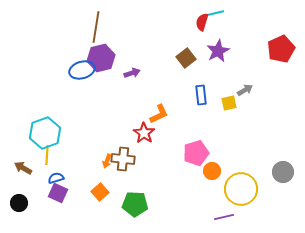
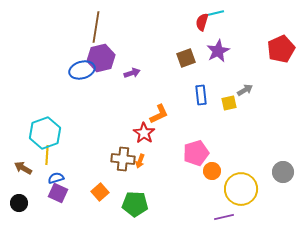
brown square: rotated 18 degrees clockwise
orange arrow: moved 33 px right
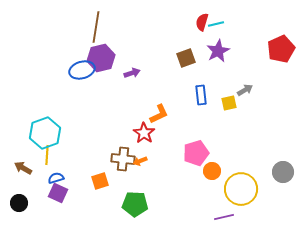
cyan line: moved 11 px down
orange arrow: rotated 48 degrees clockwise
orange square: moved 11 px up; rotated 24 degrees clockwise
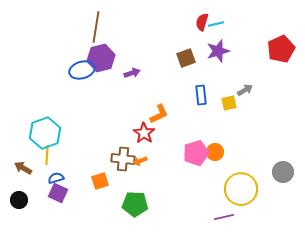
purple star: rotated 10 degrees clockwise
orange circle: moved 3 px right, 19 px up
black circle: moved 3 px up
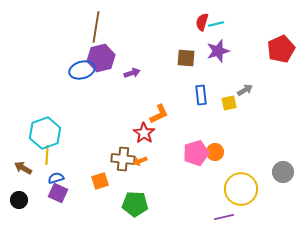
brown square: rotated 24 degrees clockwise
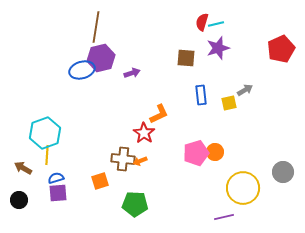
purple star: moved 3 px up
yellow circle: moved 2 px right, 1 px up
purple square: rotated 30 degrees counterclockwise
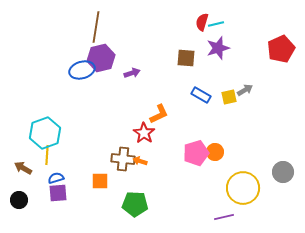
blue rectangle: rotated 54 degrees counterclockwise
yellow square: moved 6 px up
orange arrow: rotated 40 degrees clockwise
orange square: rotated 18 degrees clockwise
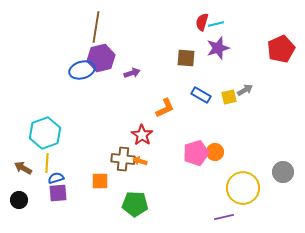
orange L-shape: moved 6 px right, 6 px up
red star: moved 2 px left, 2 px down
yellow line: moved 8 px down
